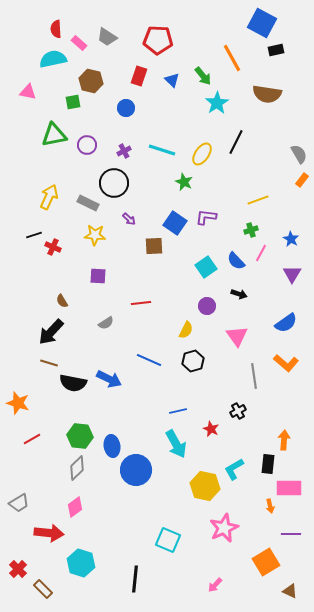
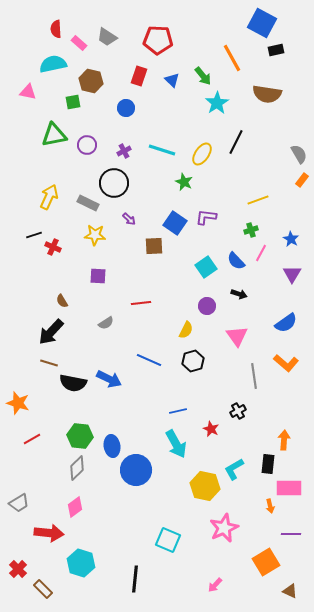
cyan semicircle at (53, 59): moved 5 px down
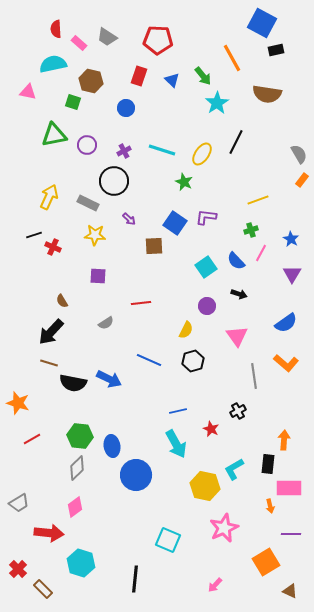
green square at (73, 102): rotated 28 degrees clockwise
black circle at (114, 183): moved 2 px up
blue circle at (136, 470): moved 5 px down
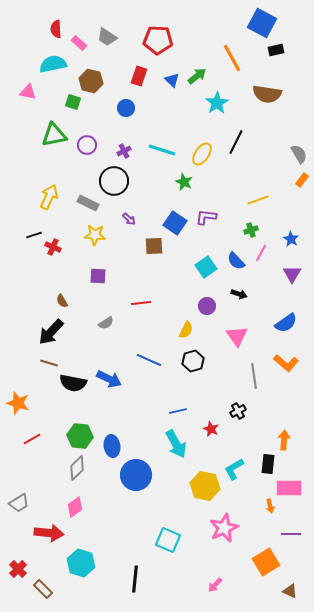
green arrow at (203, 76): moved 6 px left; rotated 90 degrees counterclockwise
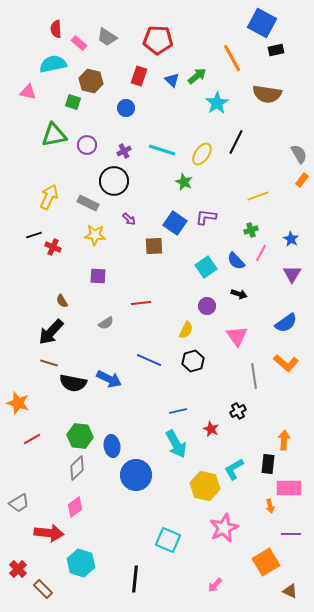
yellow line at (258, 200): moved 4 px up
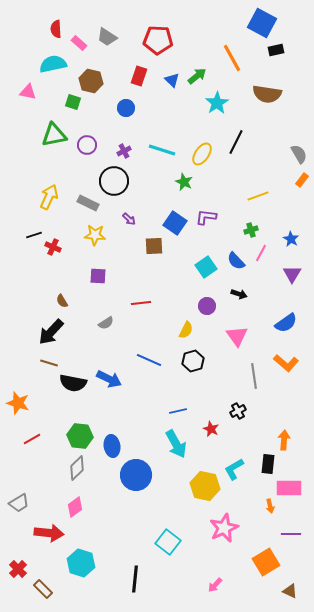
cyan square at (168, 540): moved 2 px down; rotated 15 degrees clockwise
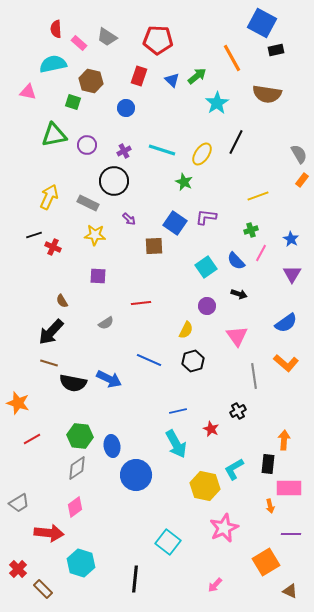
gray diamond at (77, 468): rotated 10 degrees clockwise
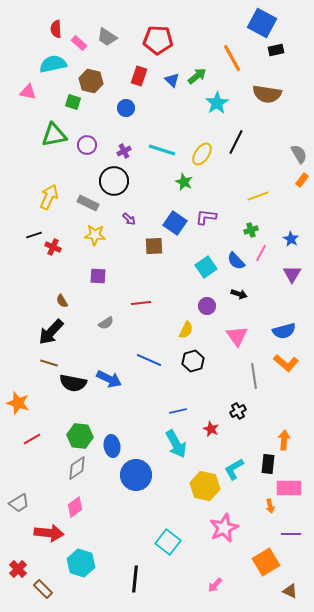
blue semicircle at (286, 323): moved 2 px left, 8 px down; rotated 20 degrees clockwise
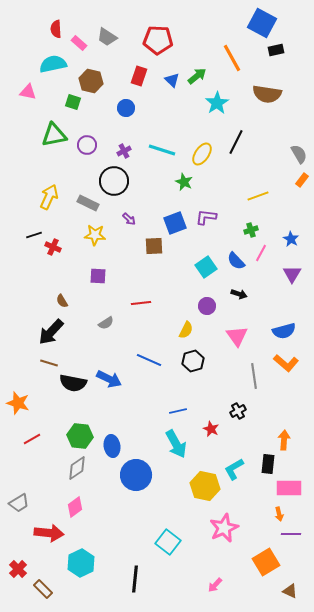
blue square at (175, 223): rotated 35 degrees clockwise
orange arrow at (270, 506): moved 9 px right, 8 px down
cyan hexagon at (81, 563): rotated 16 degrees clockwise
